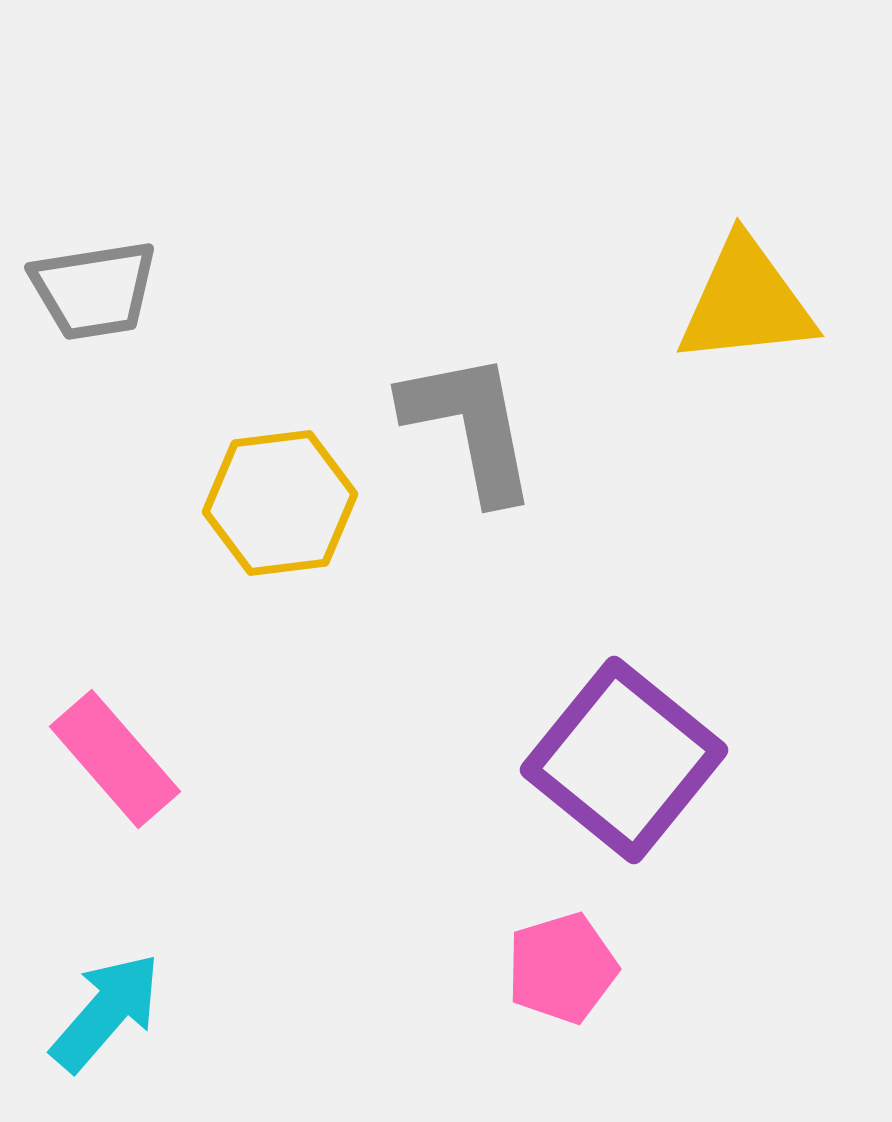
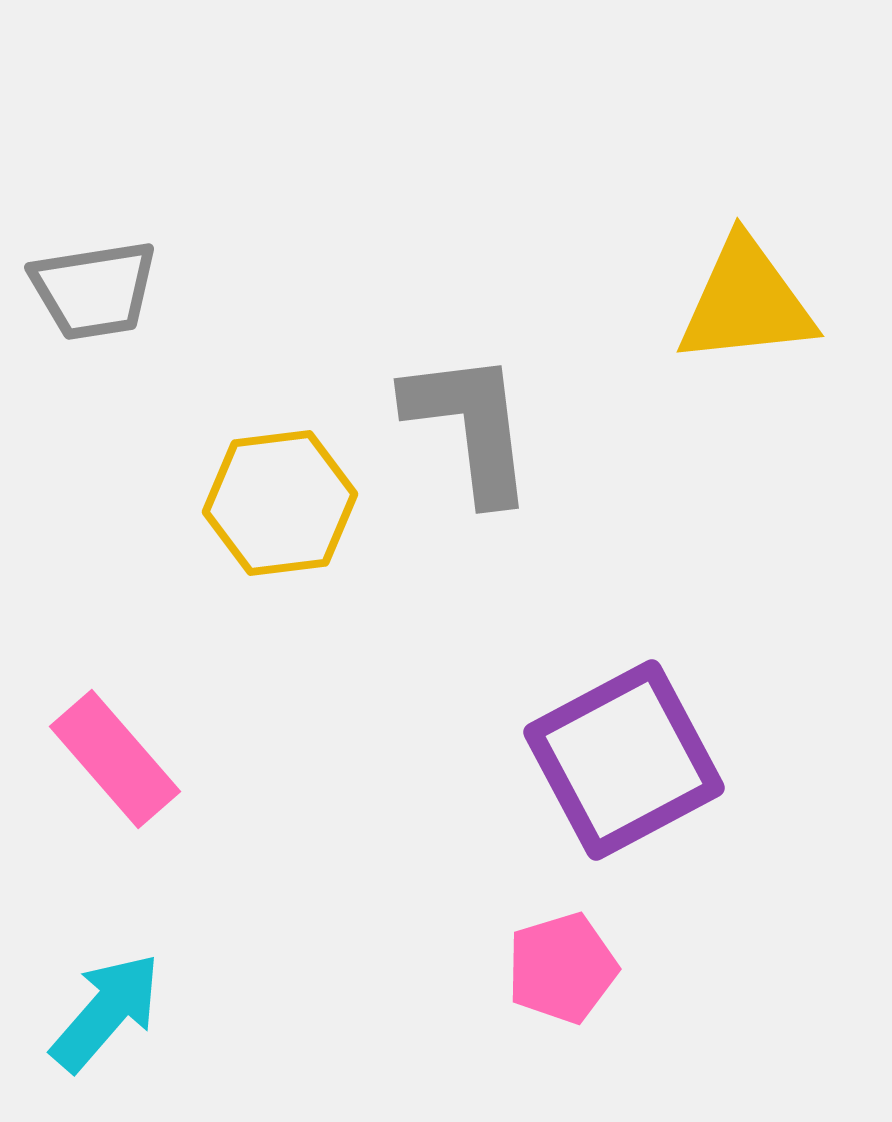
gray L-shape: rotated 4 degrees clockwise
purple square: rotated 23 degrees clockwise
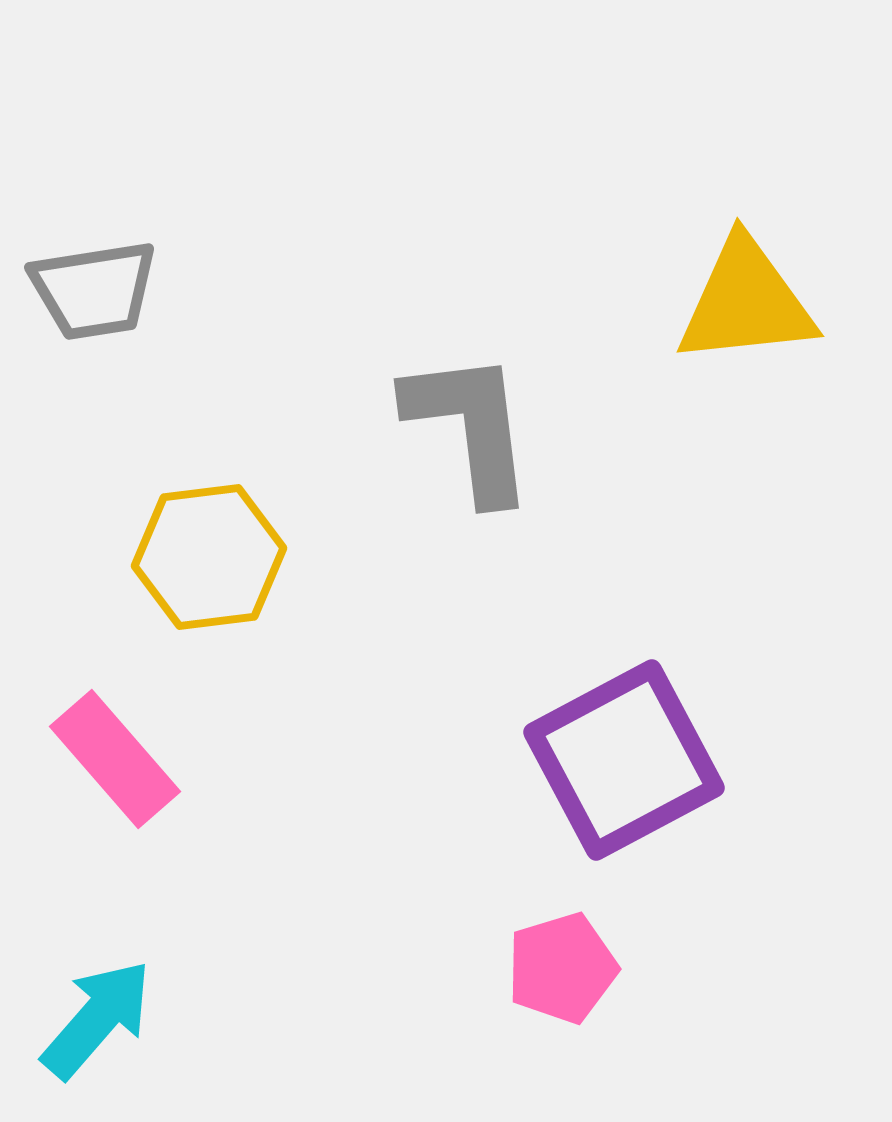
yellow hexagon: moved 71 px left, 54 px down
cyan arrow: moved 9 px left, 7 px down
